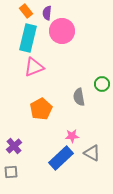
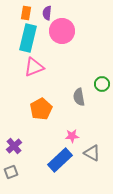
orange rectangle: moved 2 px down; rotated 48 degrees clockwise
blue rectangle: moved 1 px left, 2 px down
gray square: rotated 16 degrees counterclockwise
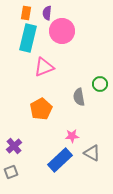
pink triangle: moved 10 px right
green circle: moved 2 px left
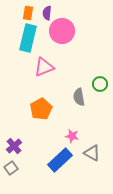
orange rectangle: moved 2 px right
pink star: rotated 16 degrees clockwise
gray square: moved 4 px up; rotated 16 degrees counterclockwise
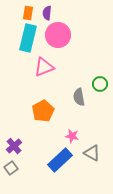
pink circle: moved 4 px left, 4 px down
orange pentagon: moved 2 px right, 2 px down
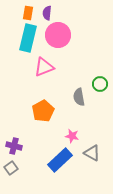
purple cross: rotated 35 degrees counterclockwise
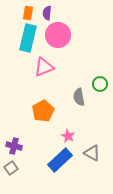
pink star: moved 4 px left; rotated 16 degrees clockwise
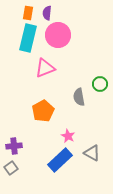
pink triangle: moved 1 px right, 1 px down
purple cross: rotated 21 degrees counterclockwise
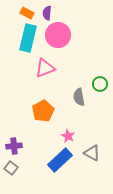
orange rectangle: moved 1 px left; rotated 72 degrees counterclockwise
gray square: rotated 16 degrees counterclockwise
